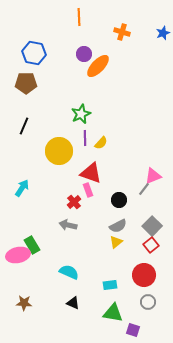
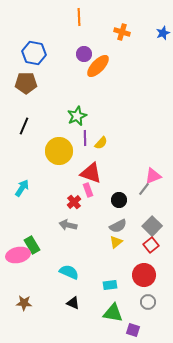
green star: moved 4 px left, 2 px down
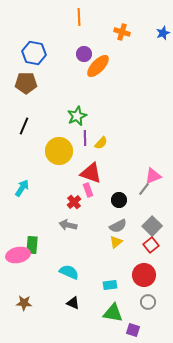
green rectangle: rotated 36 degrees clockwise
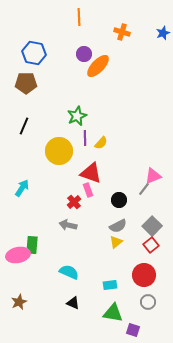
brown star: moved 5 px left, 1 px up; rotated 28 degrees counterclockwise
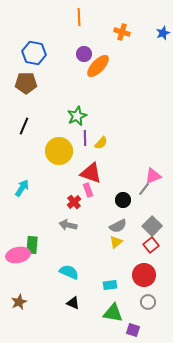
black circle: moved 4 px right
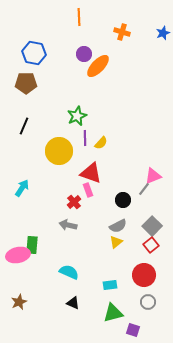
green triangle: rotated 25 degrees counterclockwise
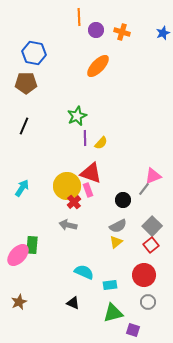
purple circle: moved 12 px right, 24 px up
yellow circle: moved 8 px right, 35 px down
pink ellipse: rotated 35 degrees counterclockwise
cyan semicircle: moved 15 px right
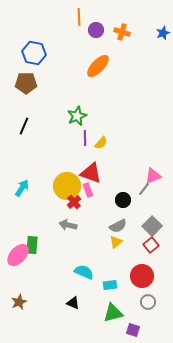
red circle: moved 2 px left, 1 px down
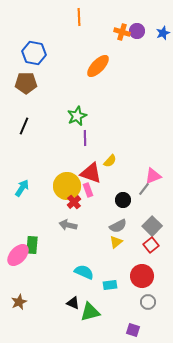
purple circle: moved 41 px right, 1 px down
yellow semicircle: moved 9 px right, 18 px down
green triangle: moved 23 px left, 1 px up
